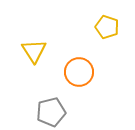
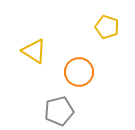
yellow triangle: rotated 24 degrees counterclockwise
gray pentagon: moved 8 px right, 1 px up
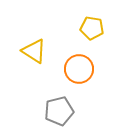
yellow pentagon: moved 15 px left, 1 px down; rotated 10 degrees counterclockwise
orange circle: moved 3 px up
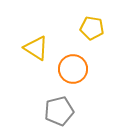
yellow triangle: moved 2 px right, 3 px up
orange circle: moved 6 px left
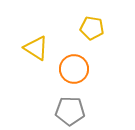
orange circle: moved 1 px right
gray pentagon: moved 11 px right; rotated 16 degrees clockwise
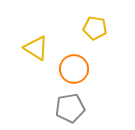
yellow pentagon: moved 3 px right
gray pentagon: moved 3 px up; rotated 12 degrees counterclockwise
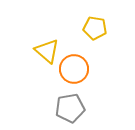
yellow triangle: moved 11 px right, 3 px down; rotated 8 degrees clockwise
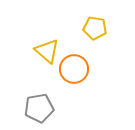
gray pentagon: moved 31 px left
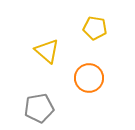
orange circle: moved 15 px right, 9 px down
